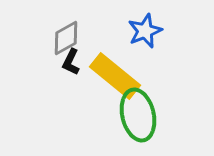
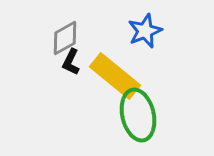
gray diamond: moved 1 px left
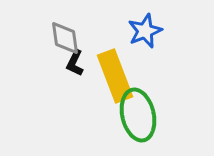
gray diamond: rotated 69 degrees counterclockwise
black L-shape: moved 4 px right, 1 px down
yellow rectangle: rotated 30 degrees clockwise
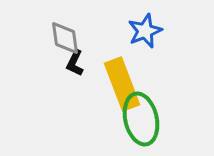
yellow rectangle: moved 7 px right, 8 px down
green ellipse: moved 3 px right, 4 px down
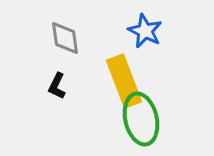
blue star: rotated 24 degrees counterclockwise
black L-shape: moved 18 px left, 23 px down
yellow rectangle: moved 2 px right, 3 px up
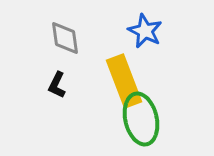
black L-shape: moved 1 px up
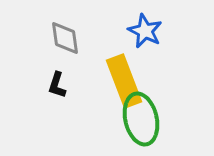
black L-shape: rotated 8 degrees counterclockwise
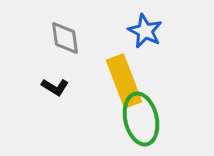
black L-shape: moved 2 px left, 2 px down; rotated 76 degrees counterclockwise
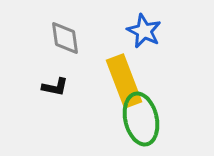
blue star: moved 1 px left
black L-shape: rotated 20 degrees counterclockwise
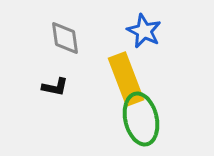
yellow rectangle: moved 2 px right, 2 px up
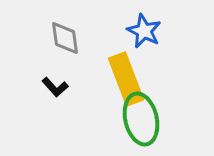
black L-shape: rotated 36 degrees clockwise
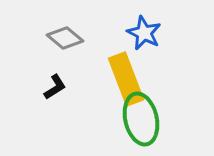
blue star: moved 2 px down
gray diamond: rotated 42 degrees counterclockwise
black L-shape: rotated 80 degrees counterclockwise
